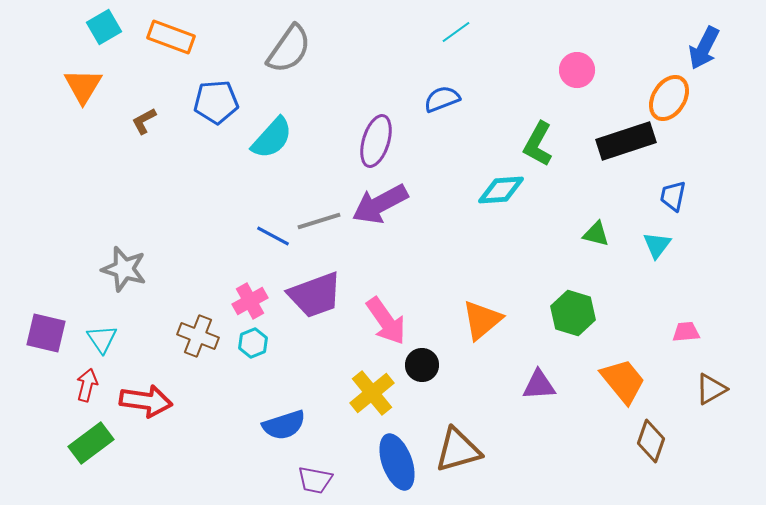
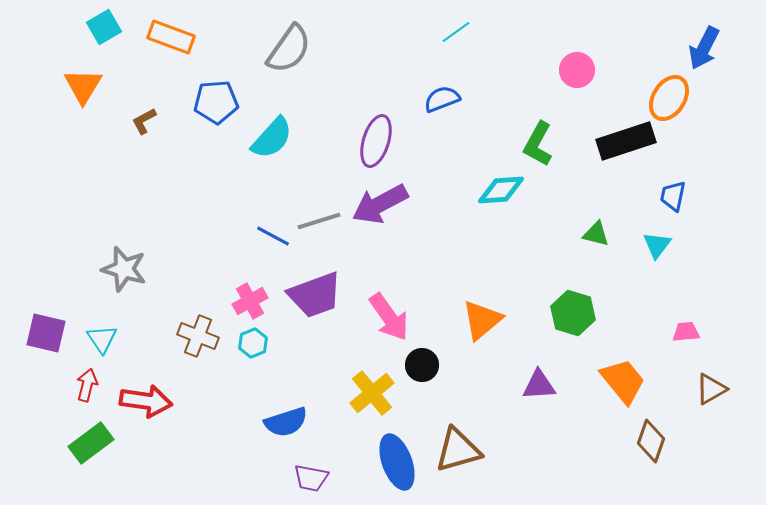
pink arrow at (386, 321): moved 3 px right, 4 px up
blue semicircle at (284, 425): moved 2 px right, 3 px up
purple trapezoid at (315, 480): moved 4 px left, 2 px up
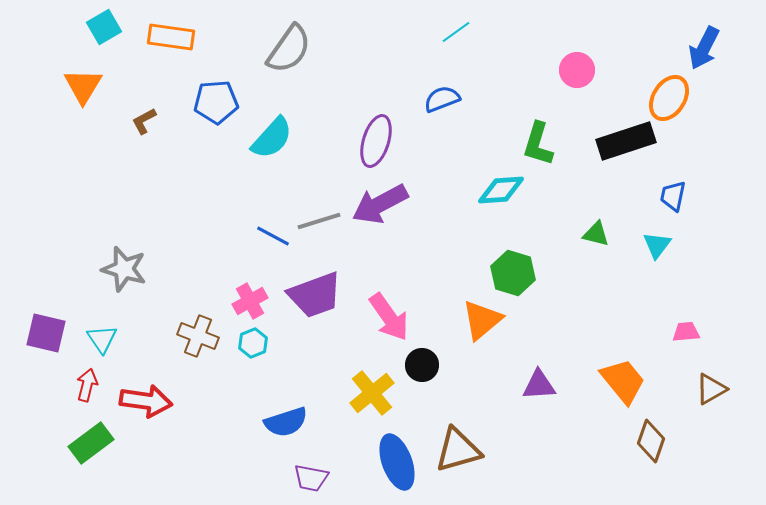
orange rectangle at (171, 37): rotated 12 degrees counterclockwise
green L-shape at (538, 144): rotated 12 degrees counterclockwise
green hexagon at (573, 313): moved 60 px left, 40 px up
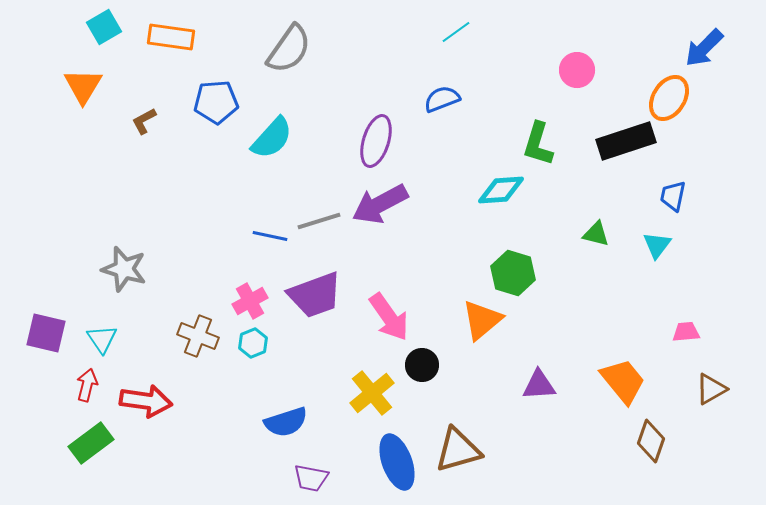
blue arrow at (704, 48): rotated 18 degrees clockwise
blue line at (273, 236): moved 3 px left; rotated 16 degrees counterclockwise
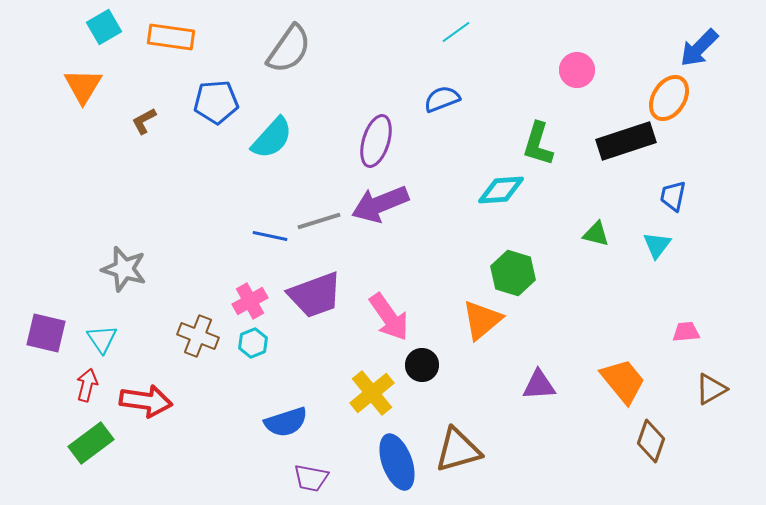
blue arrow at (704, 48): moved 5 px left
purple arrow at (380, 204): rotated 6 degrees clockwise
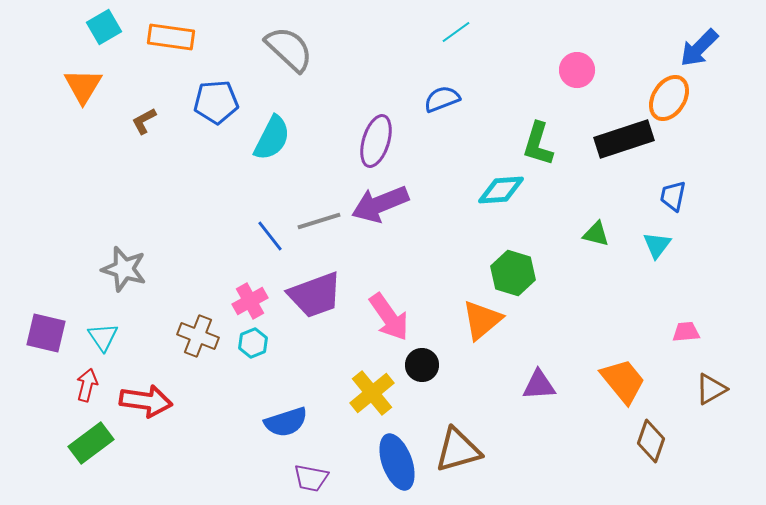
gray semicircle at (289, 49): rotated 82 degrees counterclockwise
cyan semicircle at (272, 138): rotated 15 degrees counterclockwise
black rectangle at (626, 141): moved 2 px left, 2 px up
blue line at (270, 236): rotated 40 degrees clockwise
cyan triangle at (102, 339): moved 1 px right, 2 px up
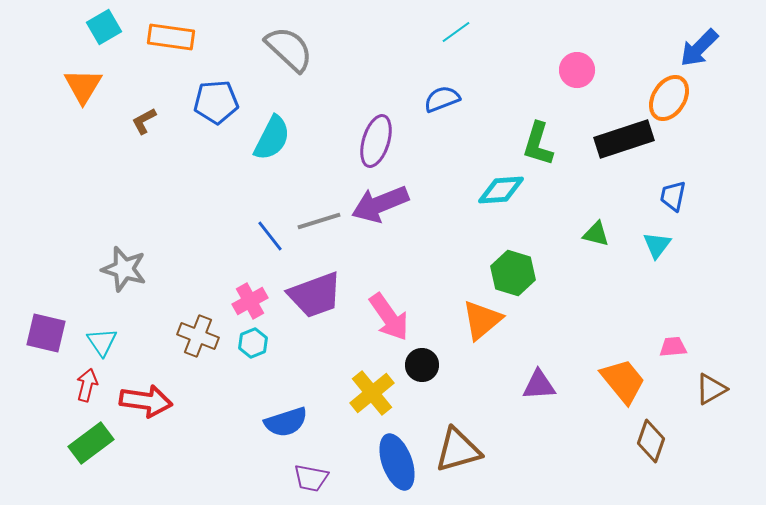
pink trapezoid at (686, 332): moved 13 px left, 15 px down
cyan triangle at (103, 337): moved 1 px left, 5 px down
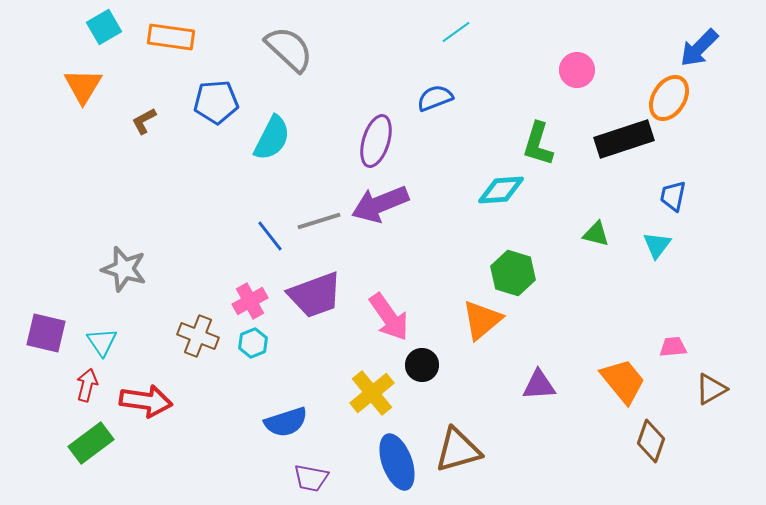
blue semicircle at (442, 99): moved 7 px left, 1 px up
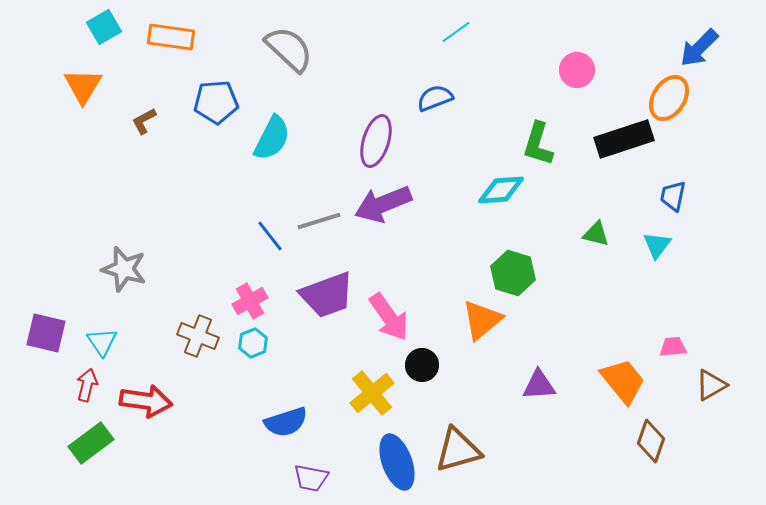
purple arrow at (380, 204): moved 3 px right
purple trapezoid at (315, 295): moved 12 px right
brown triangle at (711, 389): moved 4 px up
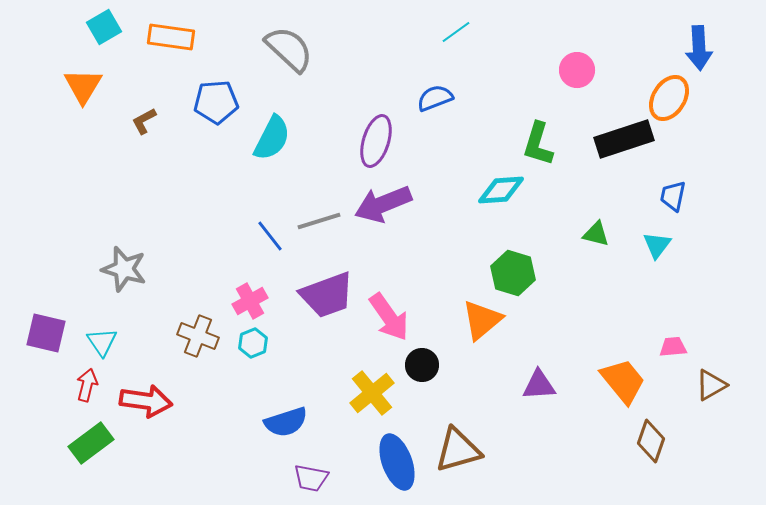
blue arrow at (699, 48): rotated 48 degrees counterclockwise
